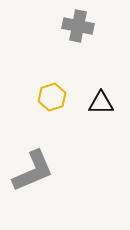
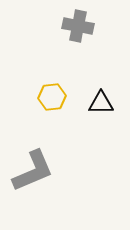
yellow hexagon: rotated 12 degrees clockwise
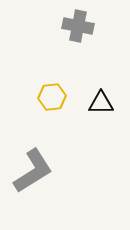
gray L-shape: rotated 9 degrees counterclockwise
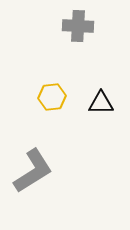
gray cross: rotated 8 degrees counterclockwise
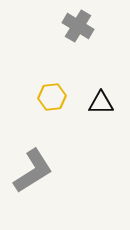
gray cross: rotated 28 degrees clockwise
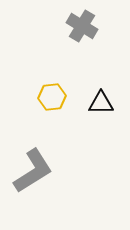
gray cross: moved 4 px right
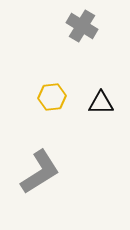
gray L-shape: moved 7 px right, 1 px down
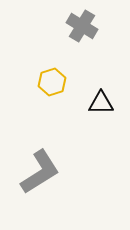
yellow hexagon: moved 15 px up; rotated 12 degrees counterclockwise
